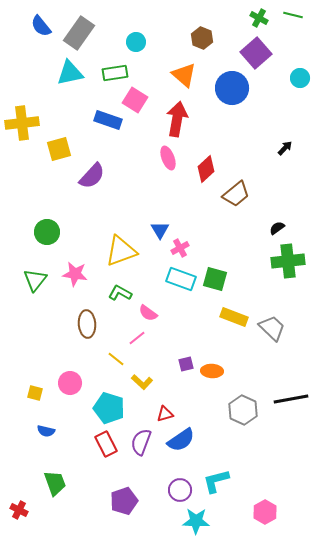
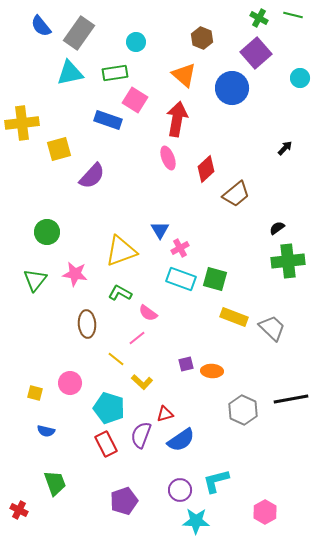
purple semicircle at (141, 442): moved 7 px up
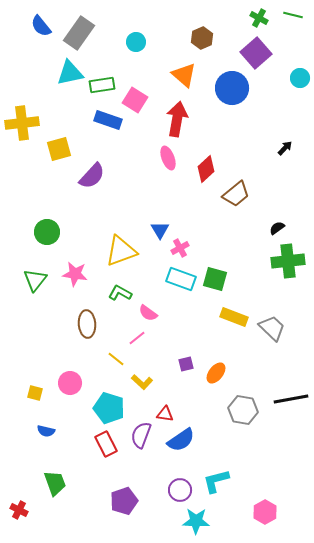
brown hexagon at (202, 38): rotated 15 degrees clockwise
green rectangle at (115, 73): moved 13 px left, 12 px down
orange ellipse at (212, 371): moved 4 px right, 2 px down; rotated 55 degrees counterclockwise
gray hexagon at (243, 410): rotated 16 degrees counterclockwise
red triangle at (165, 414): rotated 24 degrees clockwise
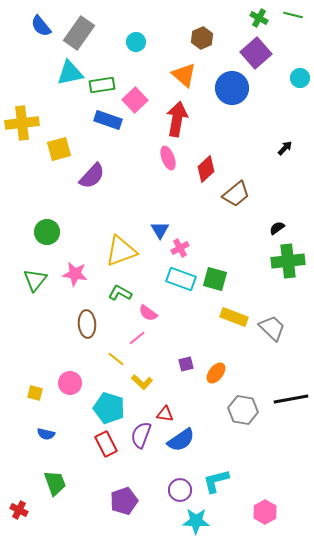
pink square at (135, 100): rotated 15 degrees clockwise
blue semicircle at (46, 431): moved 3 px down
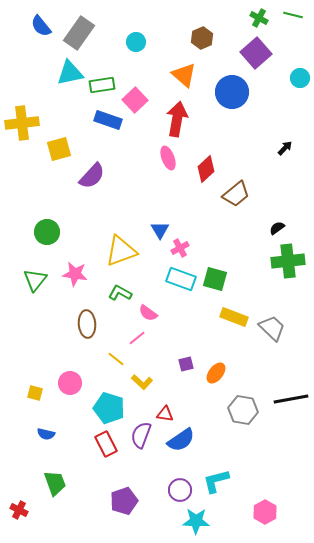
blue circle at (232, 88): moved 4 px down
